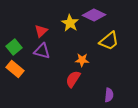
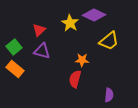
red triangle: moved 2 px left, 1 px up
red semicircle: moved 2 px right; rotated 18 degrees counterclockwise
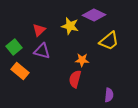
yellow star: moved 3 px down; rotated 18 degrees counterclockwise
orange rectangle: moved 5 px right, 2 px down
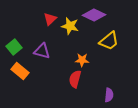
red triangle: moved 11 px right, 11 px up
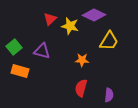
yellow trapezoid: rotated 20 degrees counterclockwise
orange rectangle: rotated 24 degrees counterclockwise
red semicircle: moved 6 px right, 9 px down
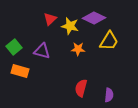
purple diamond: moved 3 px down
orange star: moved 4 px left, 11 px up
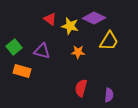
red triangle: rotated 40 degrees counterclockwise
orange star: moved 3 px down
orange rectangle: moved 2 px right
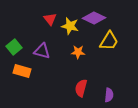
red triangle: rotated 16 degrees clockwise
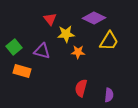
yellow star: moved 4 px left, 8 px down; rotated 18 degrees counterclockwise
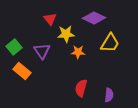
yellow trapezoid: moved 1 px right, 2 px down
purple triangle: rotated 42 degrees clockwise
orange rectangle: rotated 24 degrees clockwise
